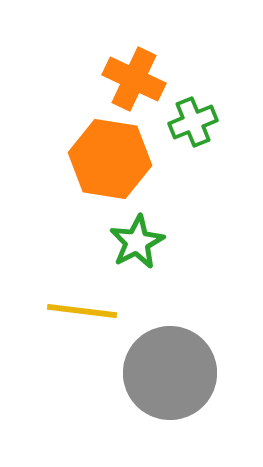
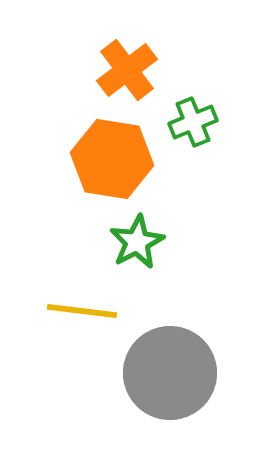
orange cross: moved 7 px left, 9 px up; rotated 28 degrees clockwise
orange hexagon: moved 2 px right
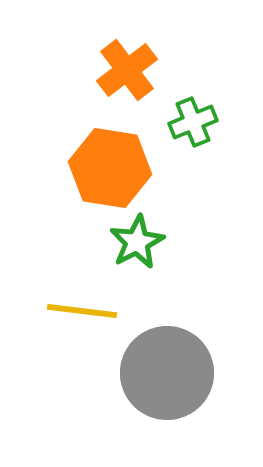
orange hexagon: moved 2 px left, 9 px down
gray circle: moved 3 px left
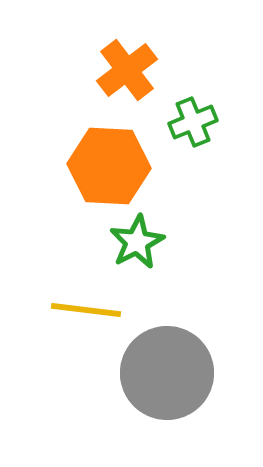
orange hexagon: moved 1 px left, 2 px up; rotated 6 degrees counterclockwise
yellow line: moved 4 px right, 1 px up
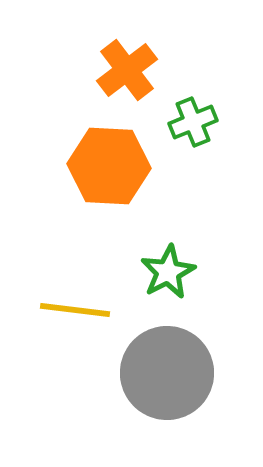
green star: moved 31 px right, 30 px down
yellow line: moved 11 px left
